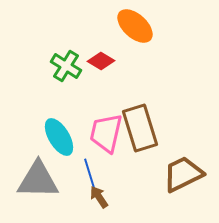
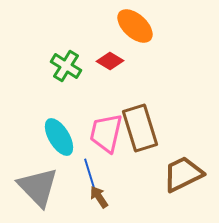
red diamond: moved 9 px right
gray triangle: moved 7 px down; rotated 45 degrees clockwise
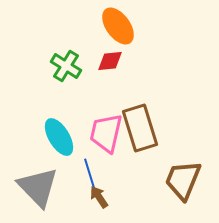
orange ellipse: moved 17 px left; rotated 12 degrees clockwise
red diamond: rotated 36 degrees counterclockwise
brown trapezoid: moved 6 px down; rotated 42 degrees counterclockwise
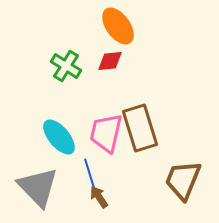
cyan ellipse: rotated 9 degrees counterclockwise
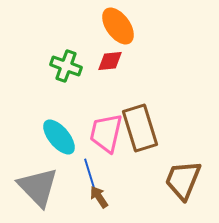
green cross: rotated 12 degrees counterclockwise
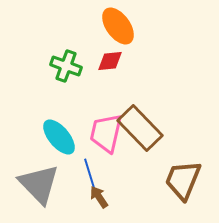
brown rectangle: rotated 27 degrees counterclockwise
gray triangle: moved 1 px right, 3 px up
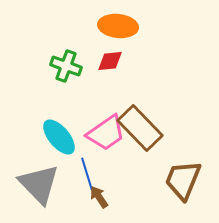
orange ellipse: rotated 48 degrees counterclockwise
pink trapezoid: rotated 138 degrees counterclockwise
blue line: moved 3 px left, 1 px up
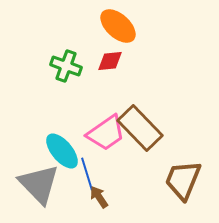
orange ellipse: rotated 36 degrees clockwise
cyan ellipse: moved 3 px right, 14 px down
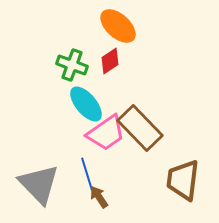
red diamond: rotated 28 degrees counterclockwise
green cross: moved 6 px right, 1 px up
cyan ellipse: moved 24 px right, 47 px up
brown trapezoid: rotated 15 degrees counterclockwise
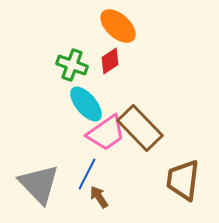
blue line: rotated 44 degrees clockwise
